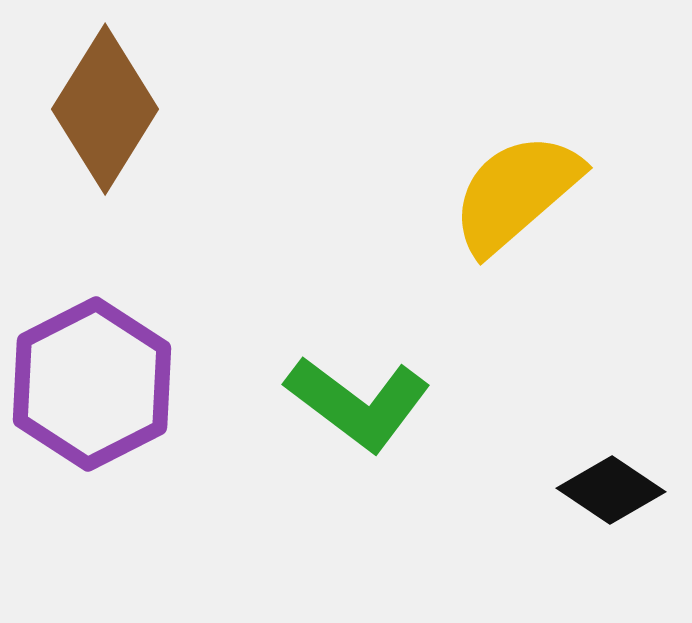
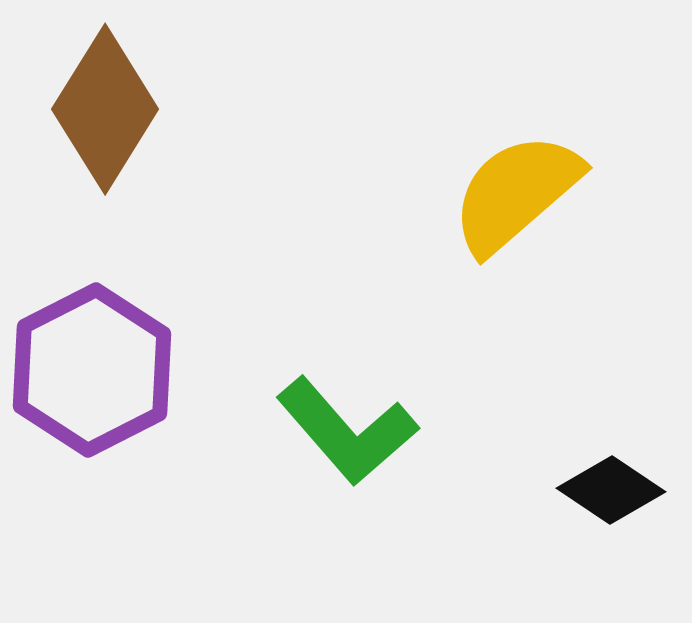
purple hexagon: moved 14 px up
green L-shape: moved 11 px left, 28 px down; rotated 12 degrees clockwise
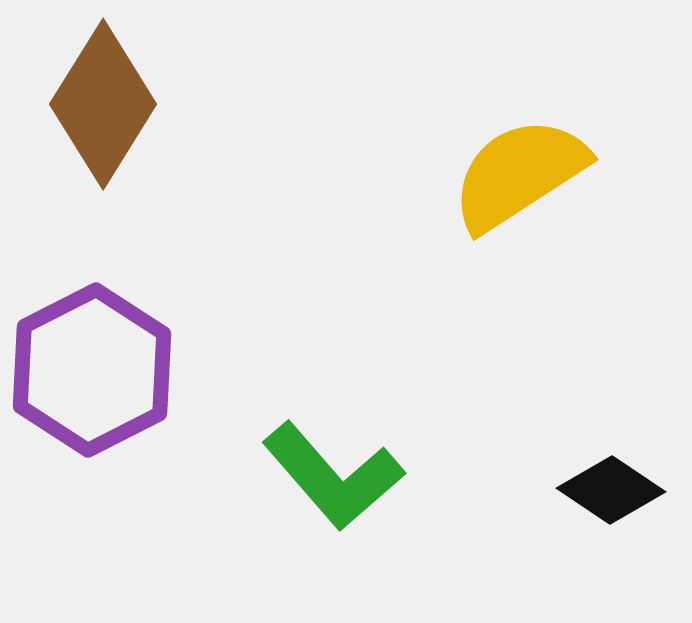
brown diamond: moved 2 px left, 5 px up
yellow semicircle: moved 3 px right, 19 px up; rotated 8 degrees clockwise
green L-shape: moved 14 px left, 45 px down
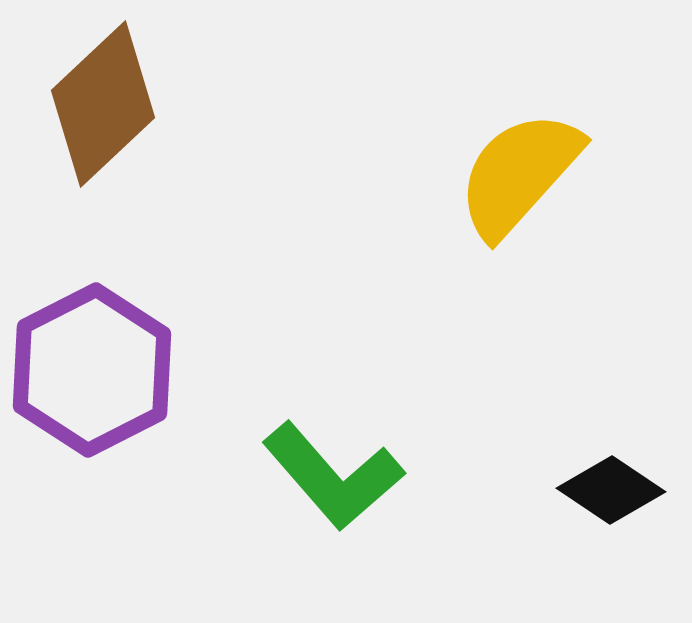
brown diamond: rotated 15 degrees clockwise
yellow semicircle: rotated 15 degrees counterclockwise
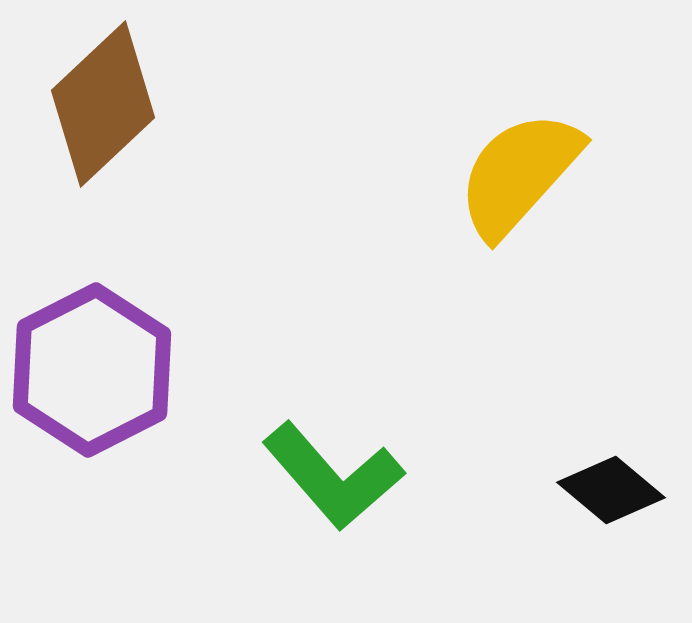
black diamond: rotated 6 degrees clockwise
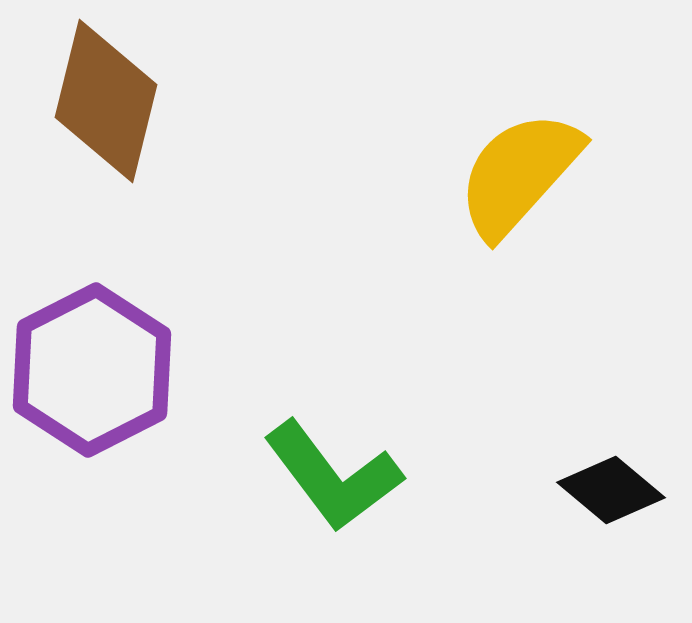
brown diamond: moved 3 px right, 3 px up; rotated 33 degrees counterclockwise
green L-shape: rotated 4 degrees clockwise
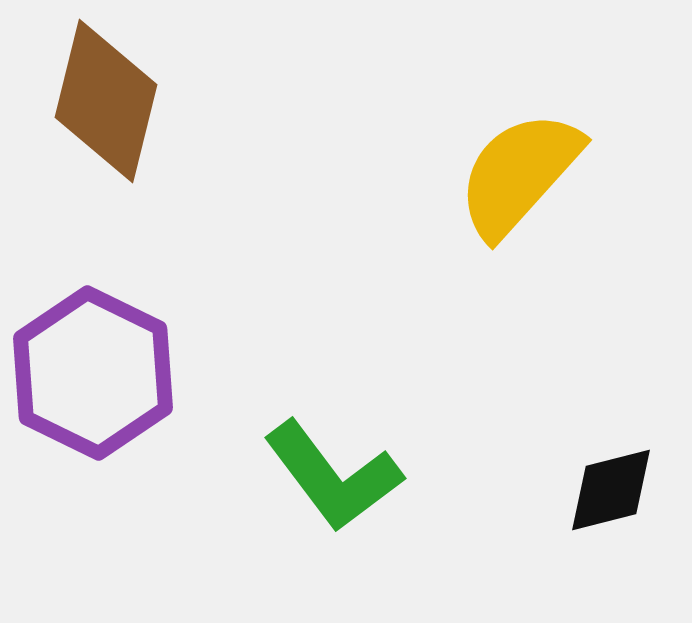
purple hexagon: moved 1 px right, 3 px down; rotated 7 degrees counterclockwise
black diamond: rotated 54 degrees counterclockwise
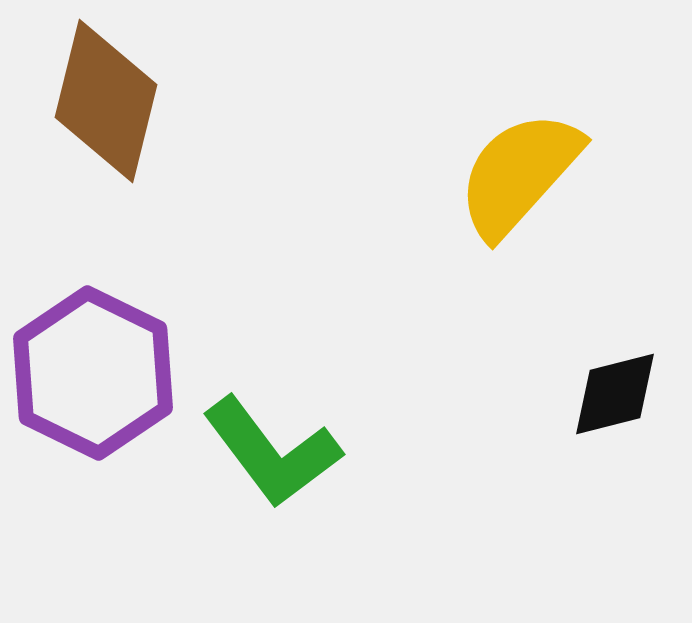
green L-shape: moved 61 px left, 24 px up
black diamond: moved 4 px right, 96 px up
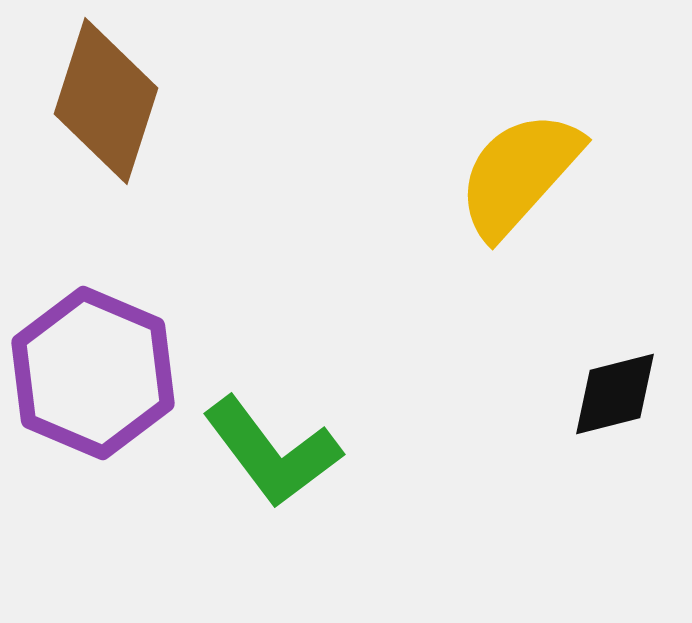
brown diamond: rotated 4 degrees clockwise
purple hexagon: rotated 3 degrees counterclockwise
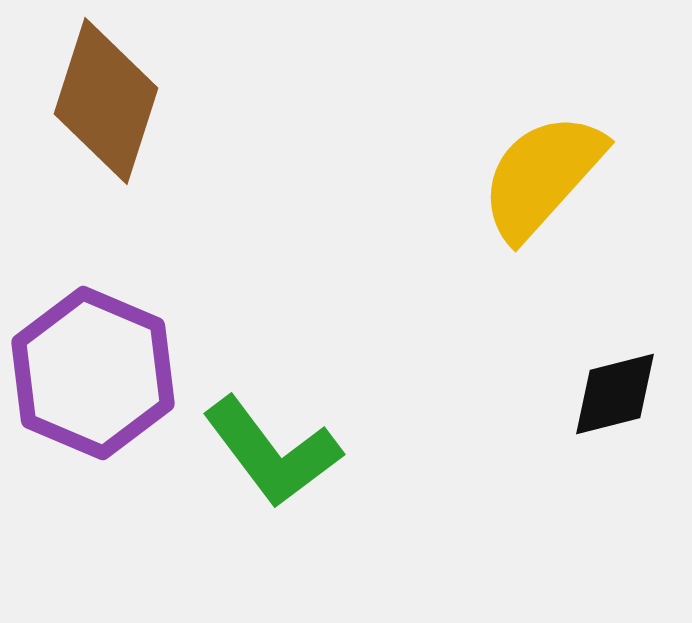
yellow semicircle: moved 23 px right, 2 px down
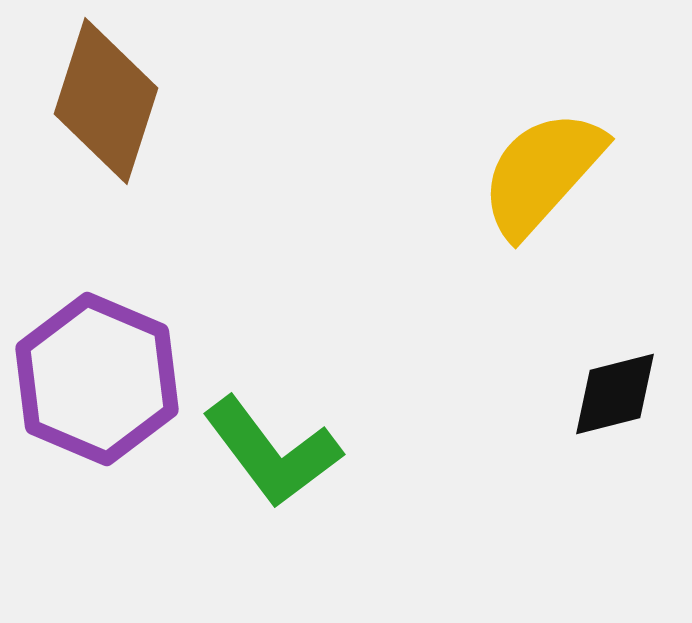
yellow semicircle: moved 3 px up
purple hexagon: moved 4 px right, 6 px down
